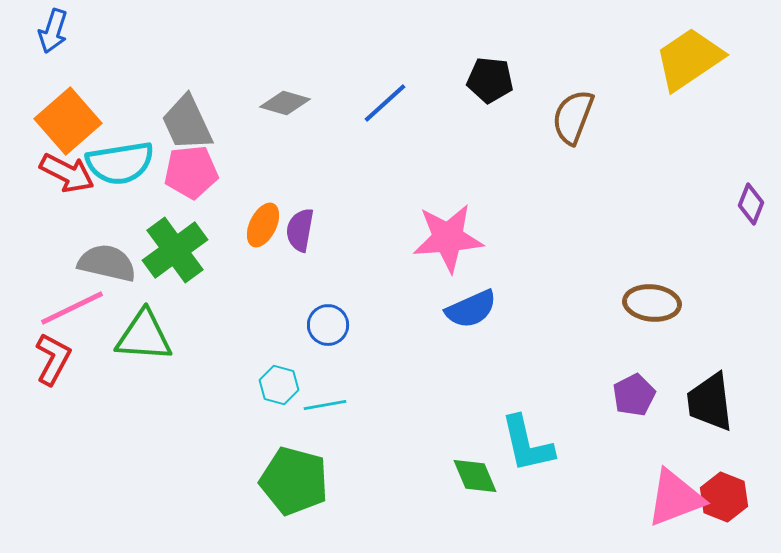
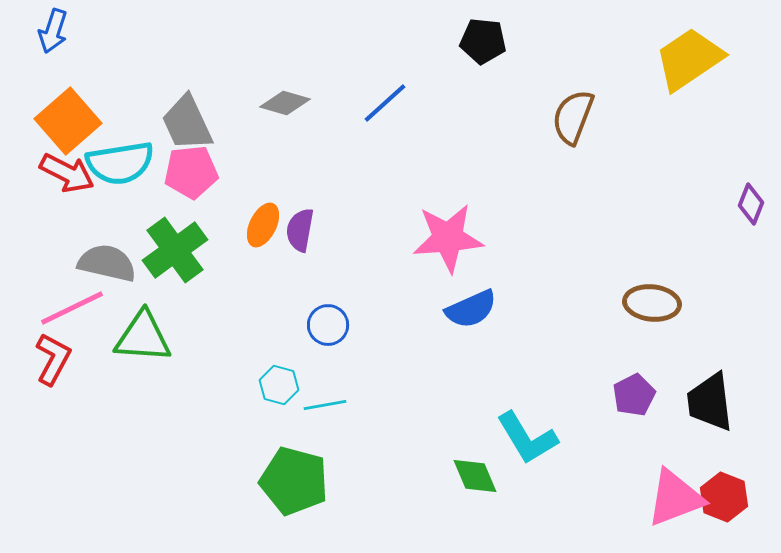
black pentagon: moved 7 px left, 39 px up
green triangle: moved 1 px left, 1 px down
cyan L-shape: moved 6 px up; rotated 18 degrees counterclockwise
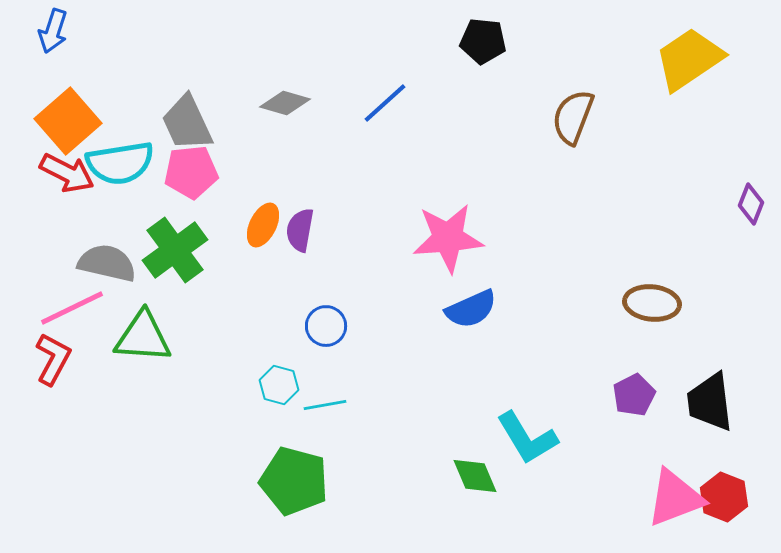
blue circle: moved 2 px left, 1 px down
